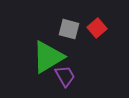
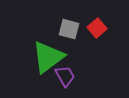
green triangle: rotated 6 degrees counterclockwise
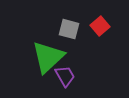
red square: moved 3 px right, 2 px up
green triangle: rotated 6 degrees counterclockwise
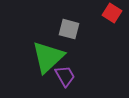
red square: moved 12 px right, 13 px up; rotated 18 degrees counterclockwise
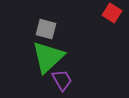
gray square: moved 23 px left
purple trapezoid: moved 3 px left, 4 px down
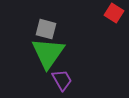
red square: moved 2 px right
green triangle: moved 4 px up; rotated 12 degrees counterclockwise
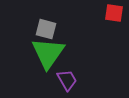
red square: rotated 24 degrees counterclockwise
purple trapezoid: moved 5 px right
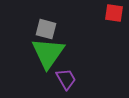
purple trapezoid: moved 1 px left, 1 px up
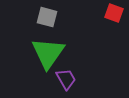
red square: rotated 12 degrees clockwise
gray square: moved 1 px right, 12 px up
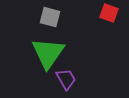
red square: moved 5 px left
gray square: moved 3 px right
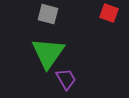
gray square: moved 2 px left, 3 px up
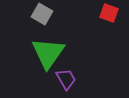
gray square: moved 6 px left; rotated 15 degrees clockwise
